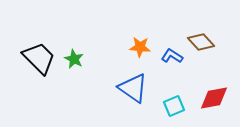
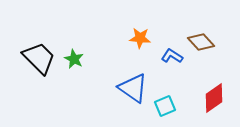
orange star: moved 9 px up
red diamond: rotated 24 degrees counterclockwise
cyan square: moved 9 px left
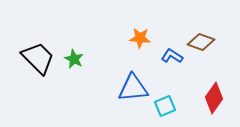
brown diamond: rotated 28 degrees counterclockwise
black trapezoid: moved 1 px left
blue triangle: rotated 40 degrees counterclockwise
red diamond: rotated 20 degrees counterclockwise
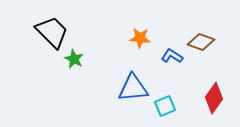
black trapezoid: moved 14 px right, 26 px up
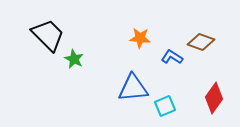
black trapezoid: moved 4 px left, 3 px down
blue L-shape: moved 1 px down
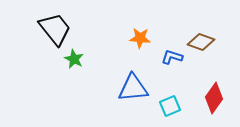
black trapezoid: moved 7 px right, 6 px up; rotated 6 degrees clockwise
blue L-shape: rotated 15 degrees counterclockwise
cyan square: moved 5 px right
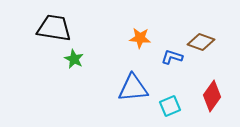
black trapezoid: moved 1 px left, 1 px up; rotated 42 degrees counterclockwise
red diamond: moved 2 px left, 2 px up
